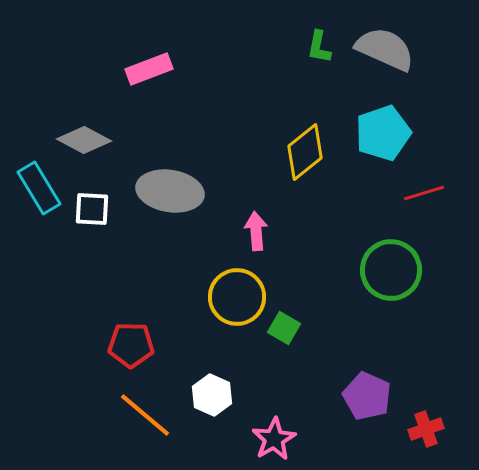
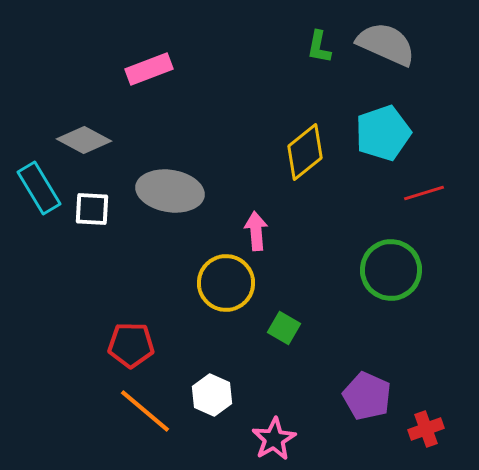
gray semicircle: moved 1 px right, 5 px up
yellow circle: moved 11 px left, 14 px up
orange line: moved 4 px up
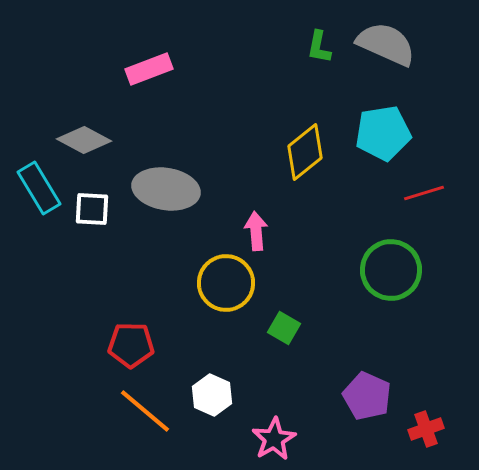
cyan pentagon: rotated 10 degrees clockwise
gray ellipse: moved 4 px left, 2 px up
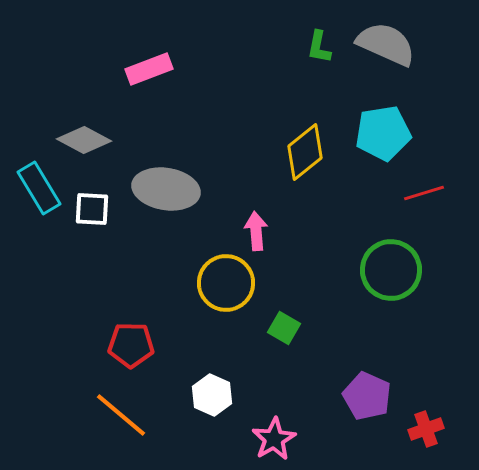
orange line: moved 24 px left, 4 px down
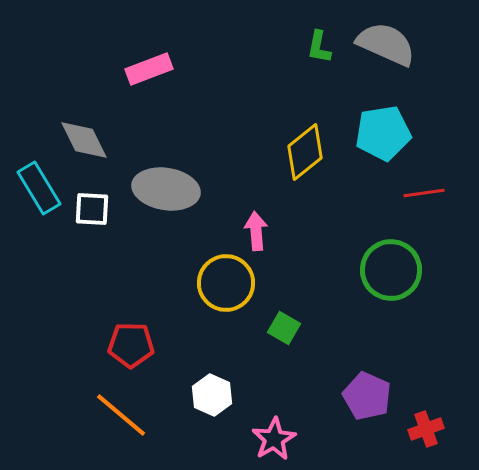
gray diamond: rotated 36 degrees clockwise
red line: rotated 9 degrees clockwise
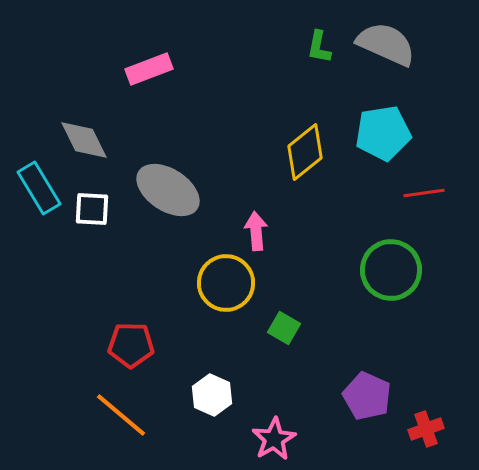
gray ellipse: moved 2 px right, 1 px down; rotated 24 degrees clockwise
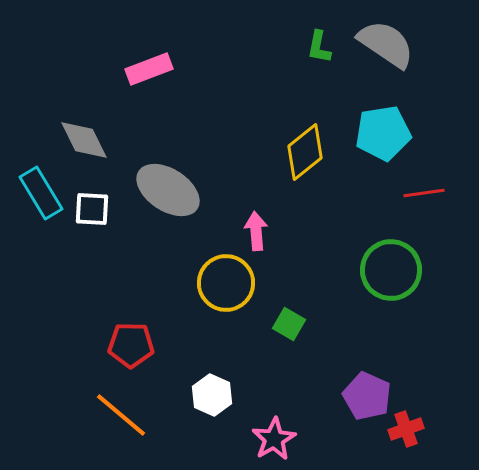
gray semicircle: rotated 10 degrees clockwise
cyan rectangle: moved 2 px right, 5 px down
green square: moved 5 px right, 4 px up
red cross: moved 20 px left
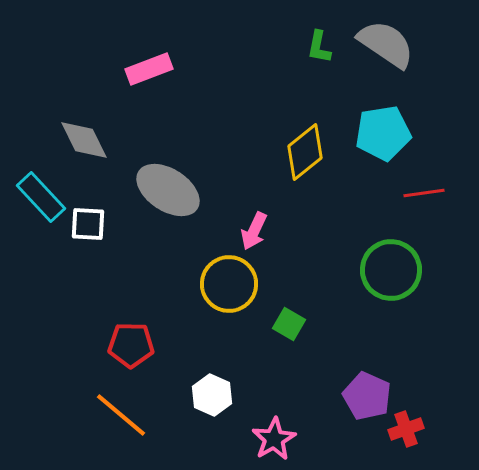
cyan rectangle: moved 4 px down; rotated 12 degrees counterclockwise
white square: moved 4 px left, 15 px down
pink arrow: moved 2 px left; rotated 150 degrees counterclockwise
yellow circle: moved 3 px right, 1 px down
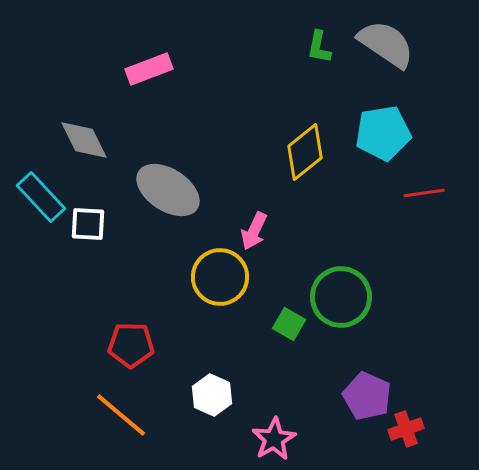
green circle: moved 50 px left, 27 px down
yellow circle: moved 9 px left, 7 px up
